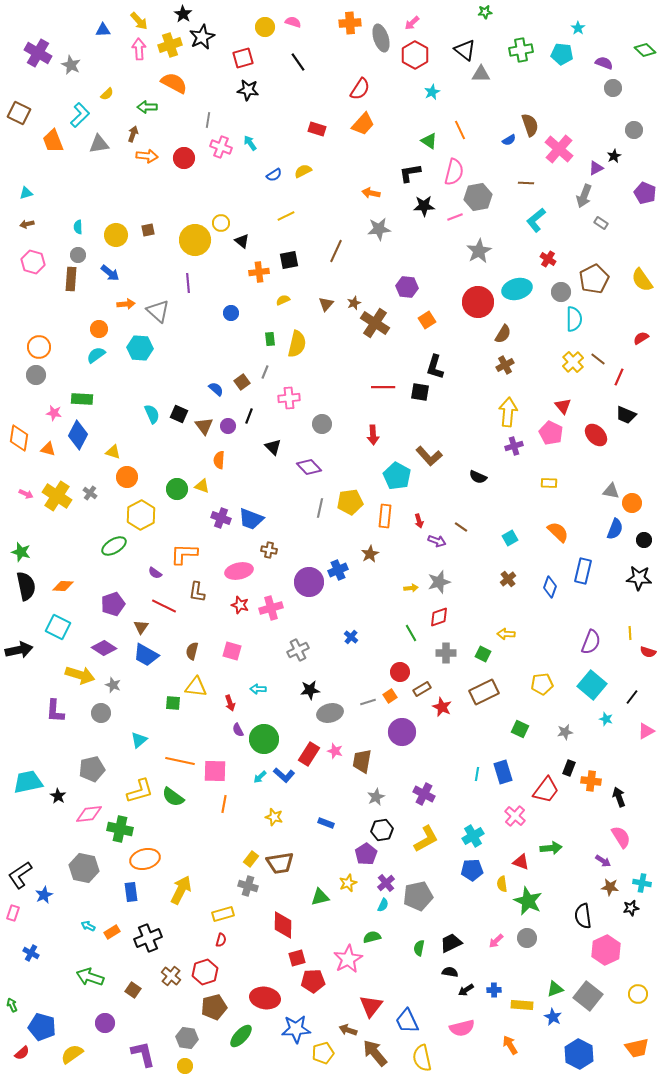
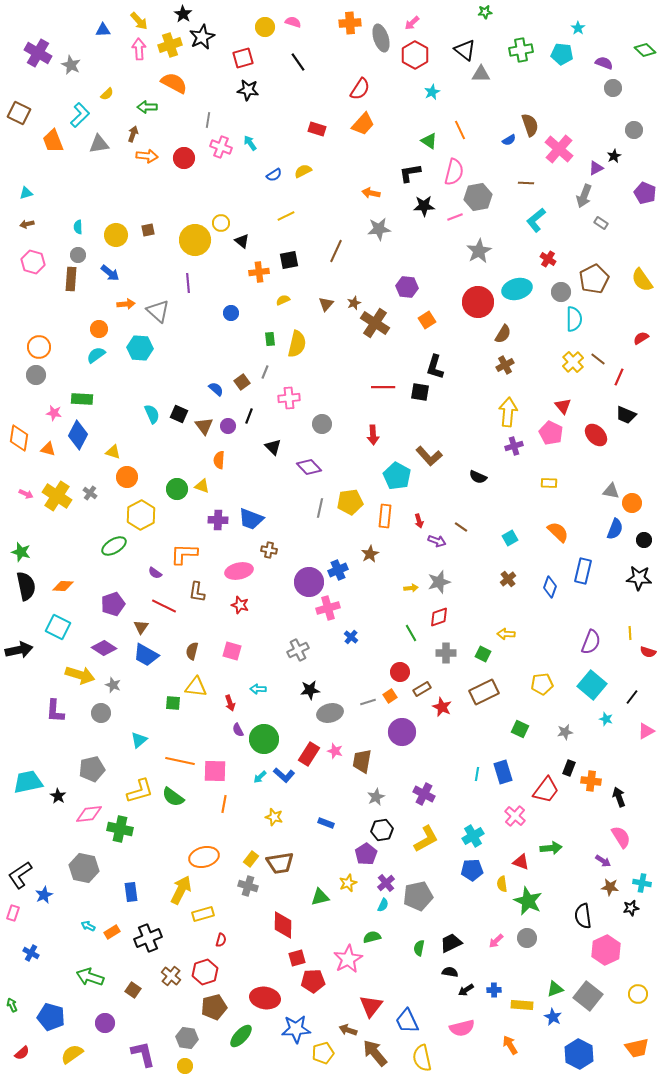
purple cross at (221, 518): moved 3 px left, 2 px down; rotated 18 degrees counterclockwise
pink cross at (271, 608): moved 57 px right
orange ellipse at (145, 859): moved 59 px right, 2 px up
yellow rectangle at (223, 914): moved 20 px left
blue pentagon at (42, 1027): moved 9 px right, 10 px up
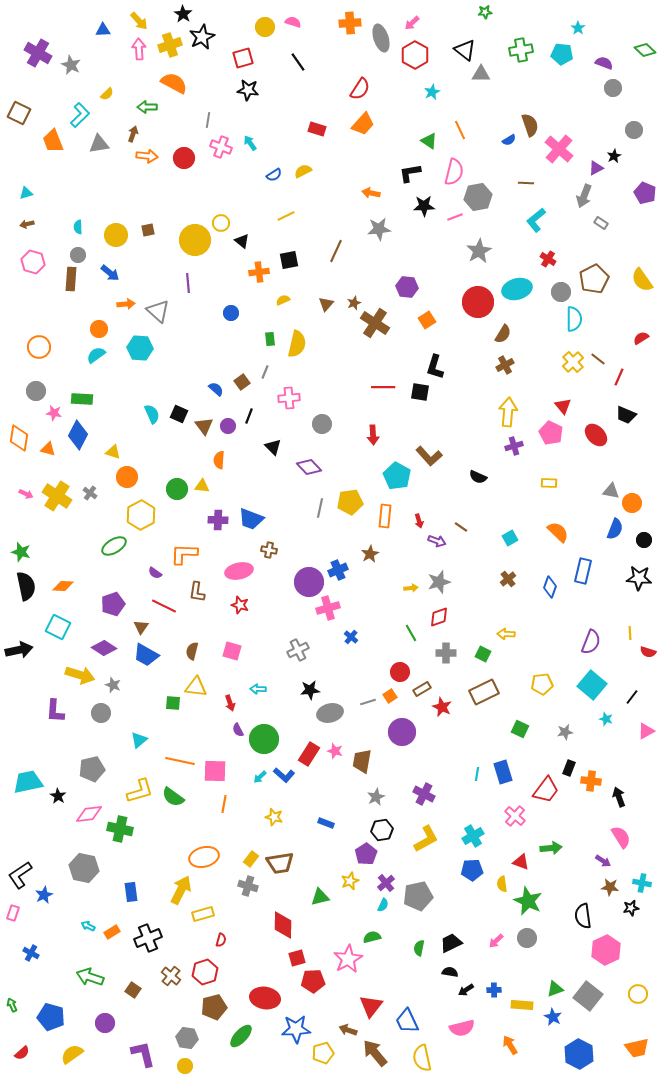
gray circle at (36, 375): moved 16 px down
yellow triangle at (202, 486): rotated 14 degrees counterclockwise
yellow star at (348, 883): moved 2 px right, 2 px up
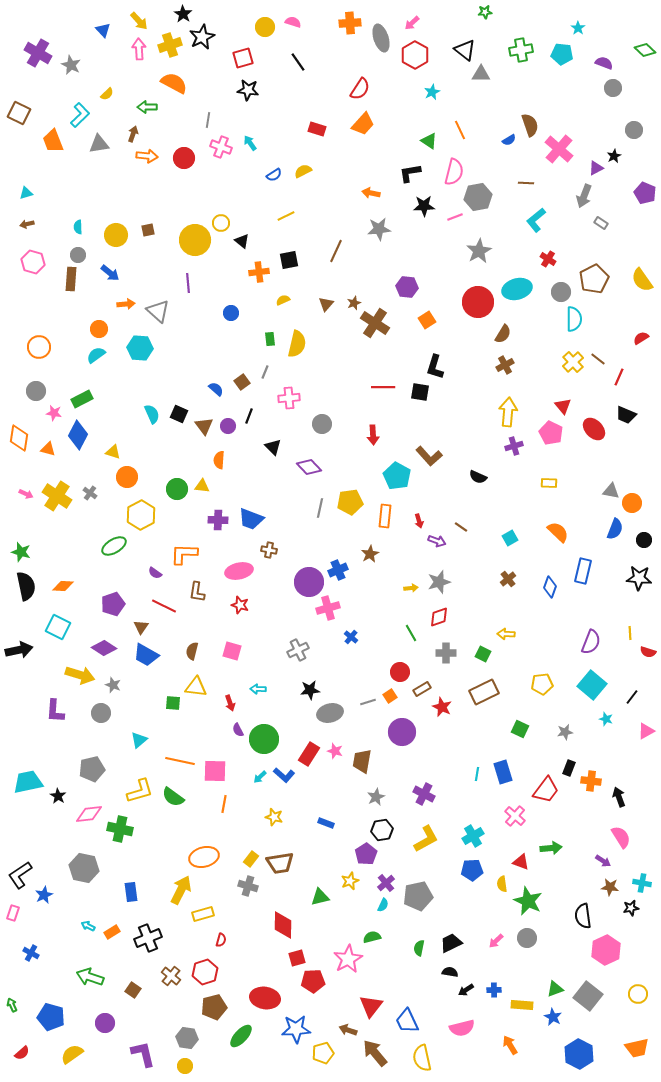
blue triangle at (103, 30): rotated 49 degrees clockwise
green rectangle at (82, 399): rotated 30 degrees counterclockwise
red ellipse at (596, 435): moved 2 px left, 6 px up
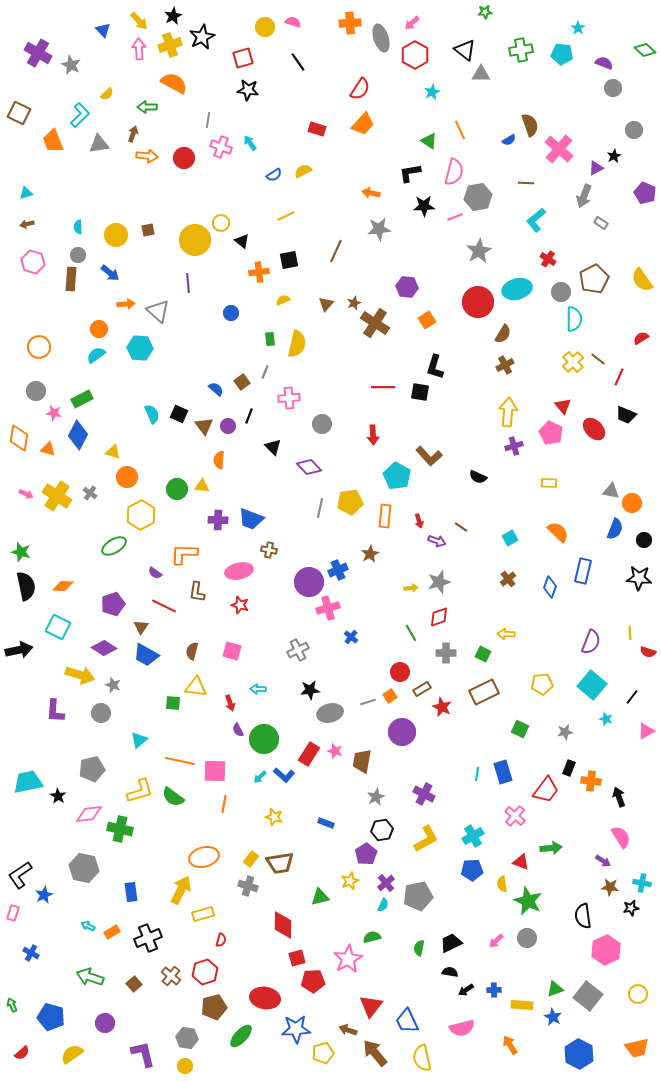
black star at (183, 14): moved 10 px left, 2 px down; rotated 12 degrees clockwise
brown square at (133, 990): moved 1 px right, 6 px up; rotated 14 degrees clockwise
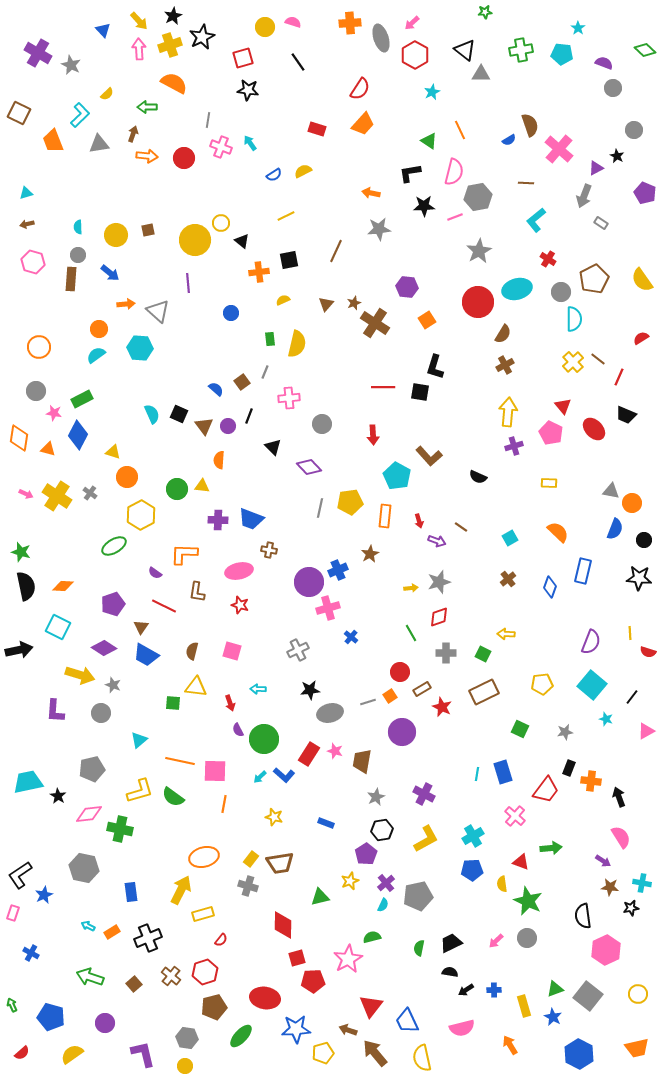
black star at (614, 156): moved 3 px right; rotated 16 degrees counterclockwise
red semicircle at (221, 940): rotated 24 degrees clockwise
yellow rectangle at (522, 1005): moved 2 px right, 1 px down; rotated 70 degrees clockwise
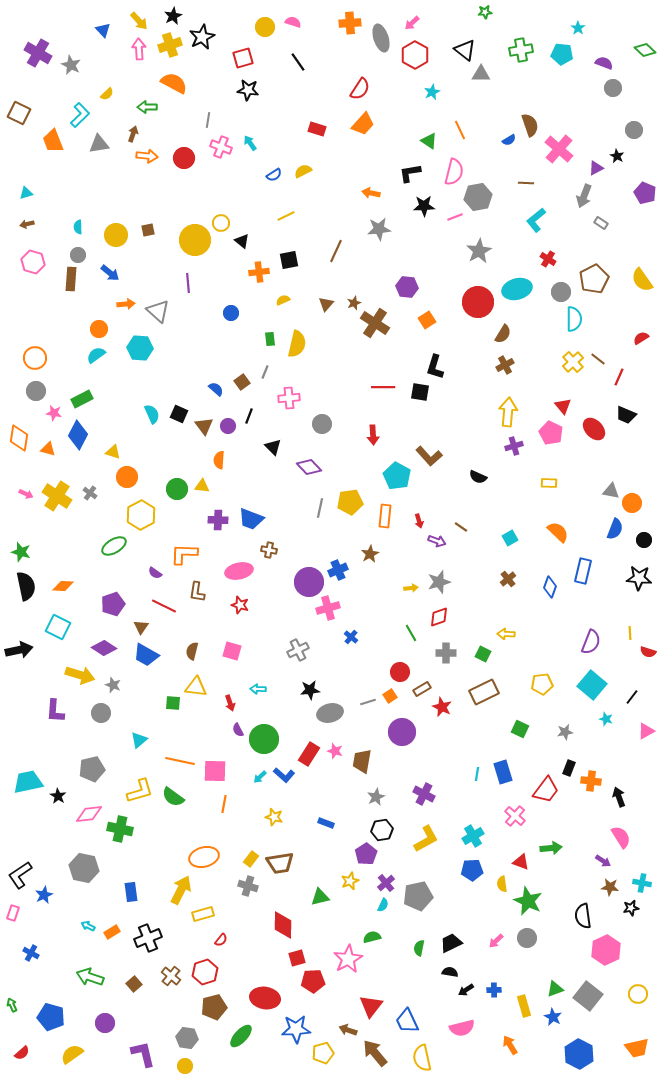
orange circle at (39, 347): moved 4 px left, 11 px down
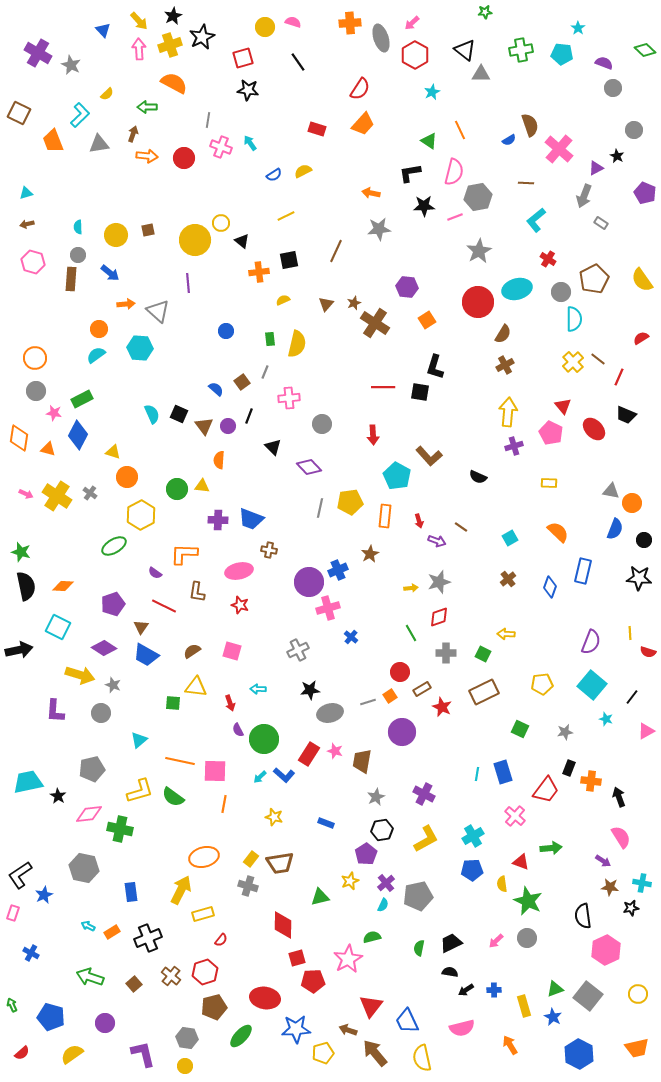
blue circle at (231, 313): moved 5 px left, 18 px down
brown semicircle at (192, 651): rotated 42 degrees clockwise
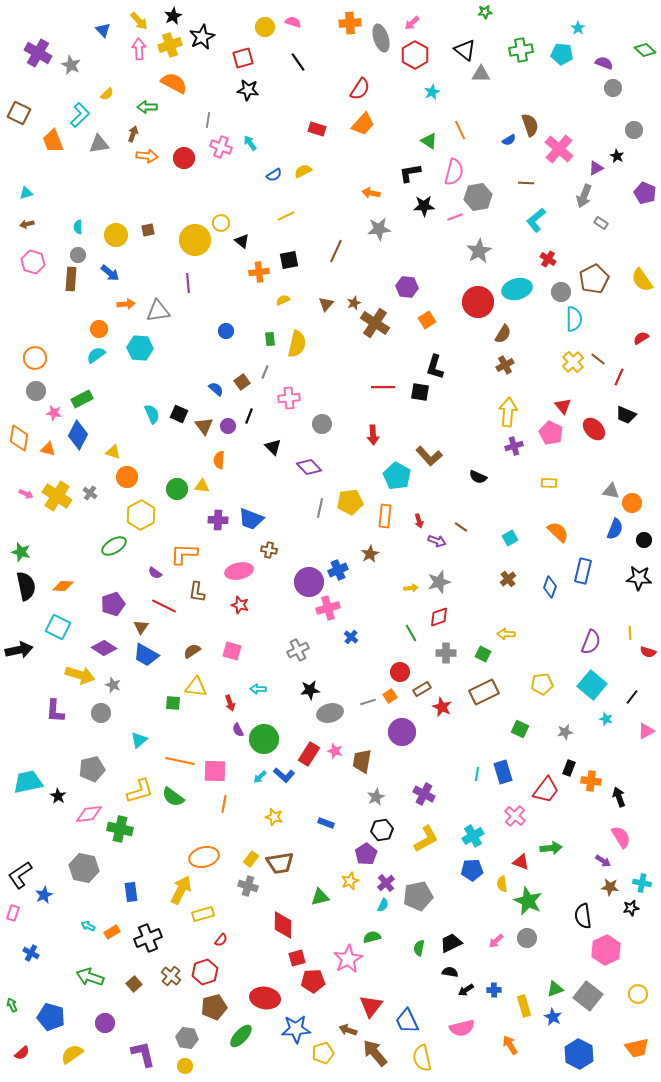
gray triangle at (158, 311): rotated 50 degrees counterclockwise
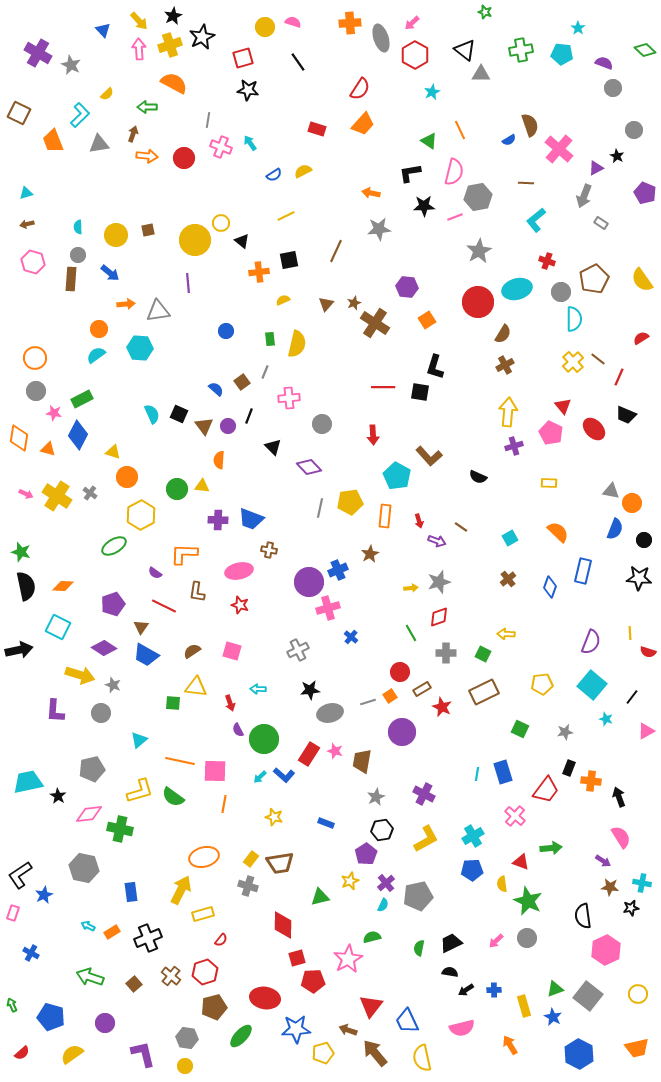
green star at (485, 12): rotated 24 degrees clockwise
red cross at (548, 259): moved 1 px left, 2 px down; rotated 14 degrees counterclockwise
